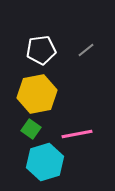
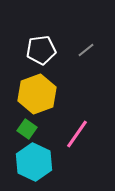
yellow hexagon: rotated 9 degrees counterclockwise
green square: moved 4 px left
pink line: rotated 44 degrees counterclockwise
cyan hexagon: moved 11 px left; rotated 18 degrees counterclockwise
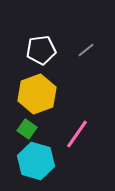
cyan hexagon: moved 2 px right, 1 px up; rotated 9 degrees counterclockwise
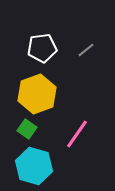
white pentagon: moved 1 px right, 2 px up
cyan hexagon: moved 2 px left, 5 px down
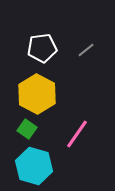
yellow hexagon: rotated 12 degrees counterclockwise
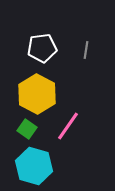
gray line: rotated 42 degrees counterclockwise
pink line: moved 9 px left, 8 px up
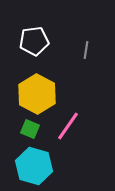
white pentagon: moved 8 px left, 7 px up
green square: moved 3 px right; rotated 12 degrees counterclockwise
